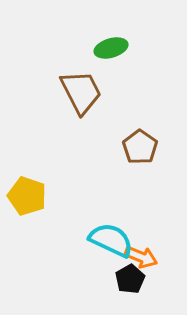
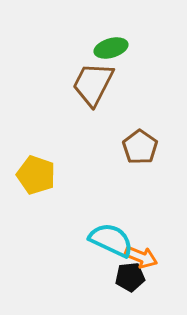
brown trapezoid: moved 12 px right, 8 px up; rotated 126 degrees counterclockwise
yellow pentagon: moved 9 px right, 21 px up
black pentagon: moved 2 px up; rotated 24 degrees clockwise
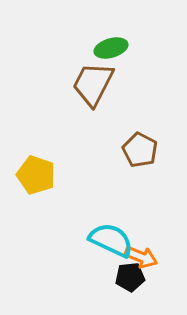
brown pentagon: moved 3 px down; rotated 8 degrees counterclockwise
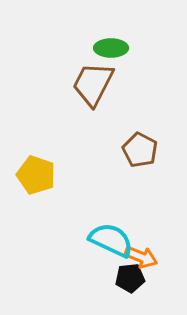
green ellipse: rotated 16 degrees clockwise
black pentagon: moved 1 px down
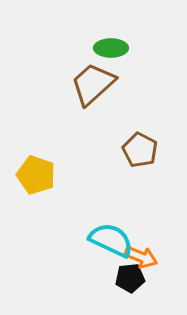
brown trapezoid: rotated 21 degrees clockwise
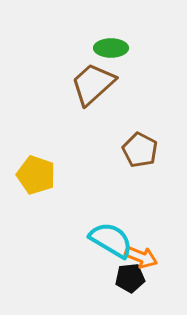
cyan semicircle: rotated 6 degrees clockwise
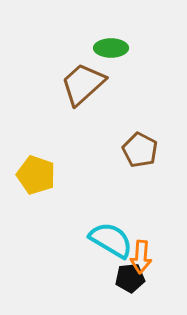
brown trapezoid: moved 10 px left
orange arrow: rotated 72 degrees clockwise
